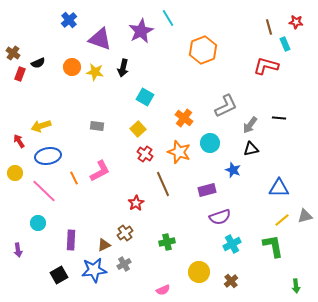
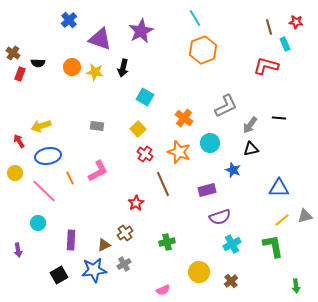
cyan line at (168, 18): moved 27 px right
black semicircle at (38, 63): rotated 24 degrees clockwise
pink L-shape at (100, 171): moved 2 px left
orange line at (74, 178): moved 4 px left
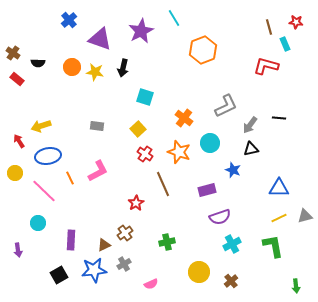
cyan line at (195, 18): moved 21 px left
red rectangle at (20, 74): moved 3 px left, 5 px down; rotated 72 degrees counterclockwise
cyan square at (145, 97): rotated 12 degrees counterclockwise
yellow line at (282, 220): moved 3 px left, 2 px up; rotated 14 degrees clockwise
pink semicircle at (163, 290): moved 12 px left, 6 px up
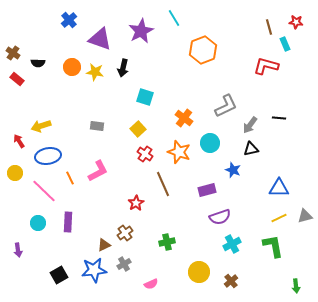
purple rectangle at (71, 240): moved 3 px left, 18 px up
